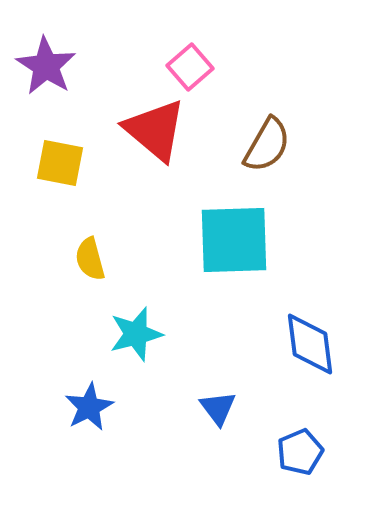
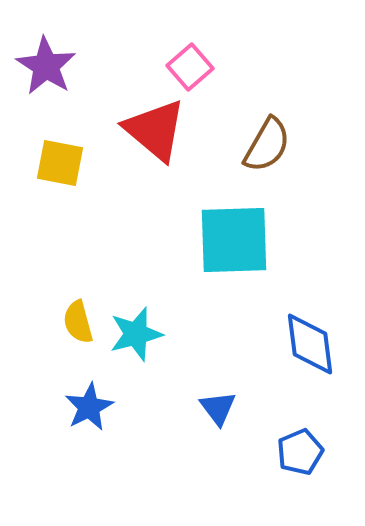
yellow semicircle: moved 12 px left, 63 px down
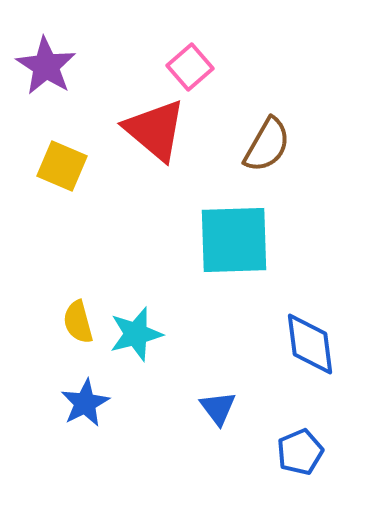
yellow square: moved 2 px right, 3 px down; rotated 12 degrees clockwise
blue star: moved 4 px left, 4 px up
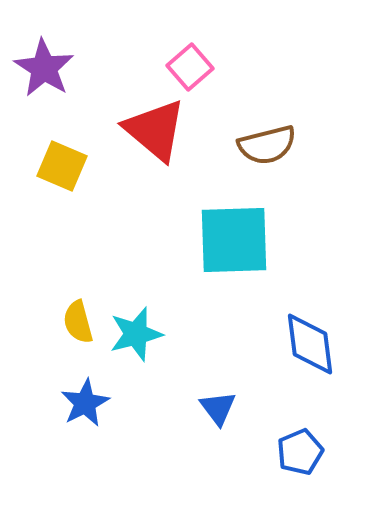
purple star: moved 2 px left, 2 px down
brown semicircle: rotated 46 degrees clockwise
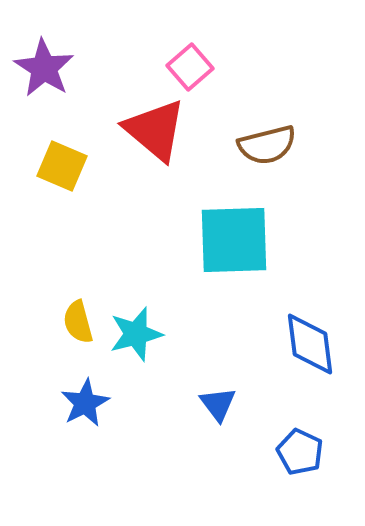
blue triangle: moved 4 px up
blue pentagon: rotated 24 degrees counterclockwise
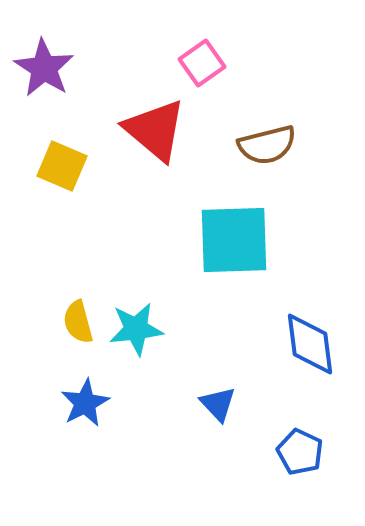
pink square: moved 12 px right, 4 px up; rotated 6 degrees clockwise
cyan star: moved 5 px up; rotated 8 degrees clockwise
blue triangle: rotated 6 degrees counterclockwise
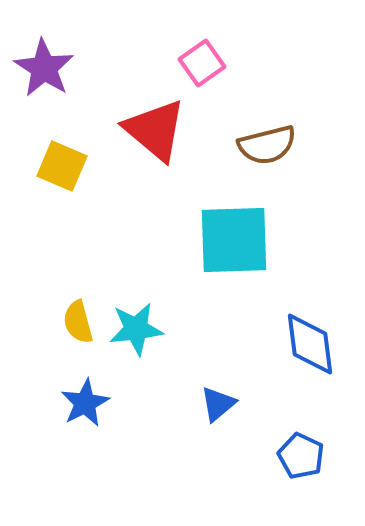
blue triangle: rotated 33 degrees clockwise
blue pentagon: moved 1 px right, 4 px down
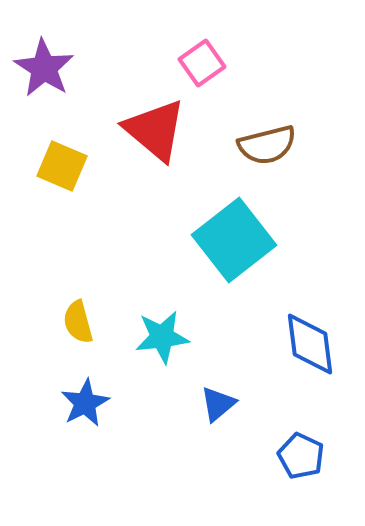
cyan square: rotated 36 degrees counterclockwise
cyan star: moved 26 px right, 8 px down
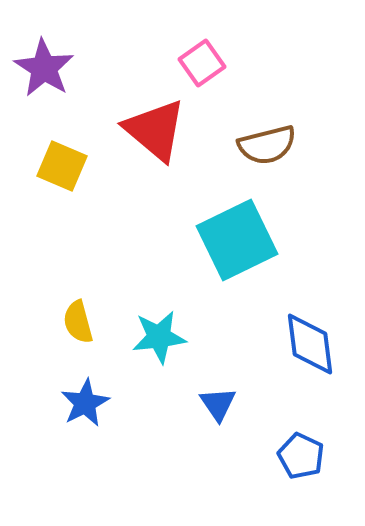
cyan square: moved 3 px right; rotated 12 degrees clockwise
cyan star: moved 3 px left
blue triangle: rotated 24 degrees counterclockwise
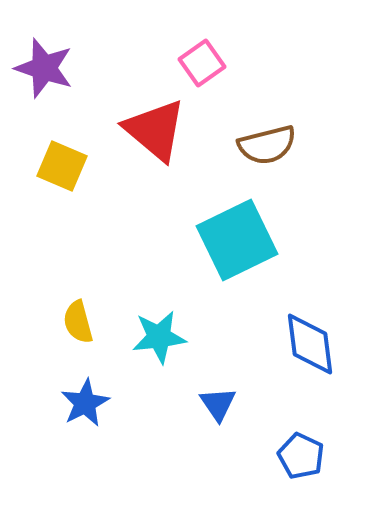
purple star: rotated 14 degrees counterclockwise
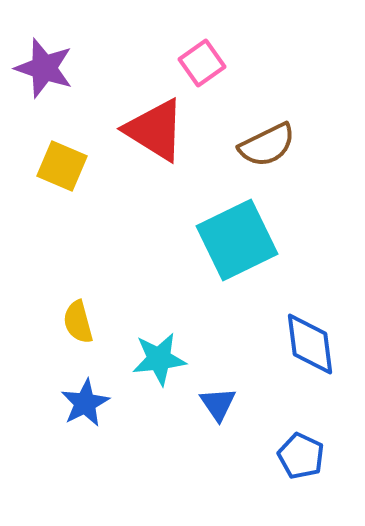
red triangle: rotated 8 degrees counterclockwise
brown semicircle: rotated 12 degrees counterclockwise
cyan star: moved 22 px down
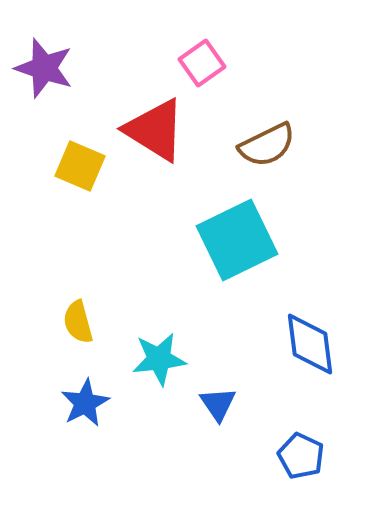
yellow square: moved 18 px right
